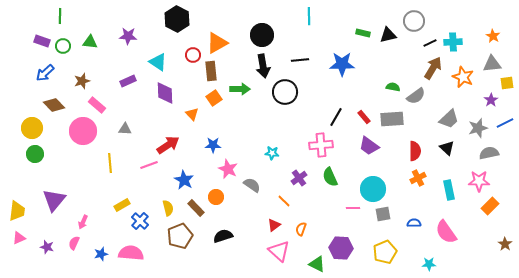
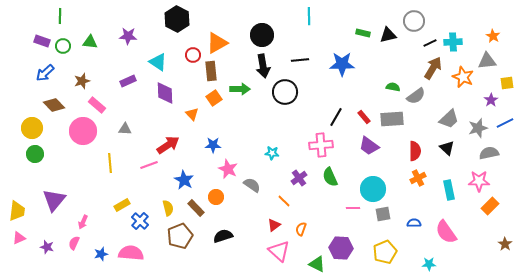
gray triangle at (492, 64): moved 5 px left, 3 px up
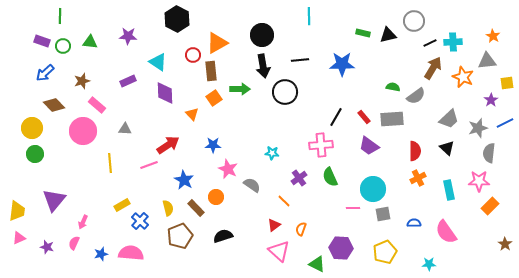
gray semicircle at (489, 153): rotated 72 degrees counterclockwise
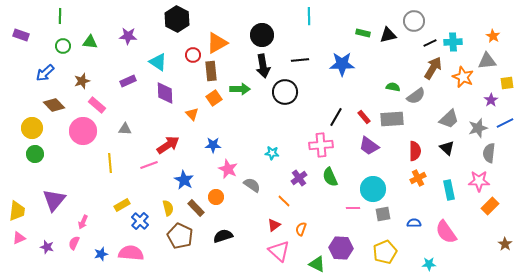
purple rectangle at (42, 41): moved 21 px left, 6 px up
brown pentagon at (180, 236): rotated 25 degrees counterclockwise
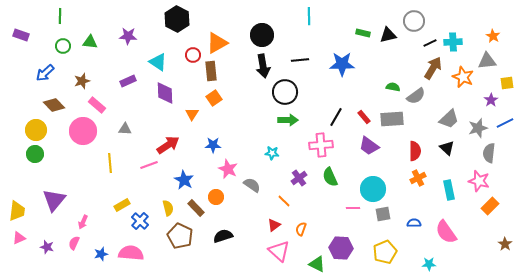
green arrow at (240, 89): moved 48 px right, 31 px down
orange triangle at (192, 114): rotated 16 degrees clockwise
yellow circle at (32, 128): moved 4 px right, 2 px down
pink star at (479, 181): rotated 15 degrees clockwise
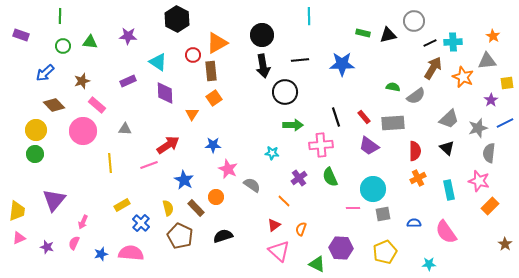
black line at (336, 117): rotated 48 degrees counterclockwise
gray rectangle at (392, 119): moved 1 px right, 4 px down
green arrow at (288, 120): moved 5 px right, 5 px down
blue cross at (140, 221): moved 1 px right, 2 px down
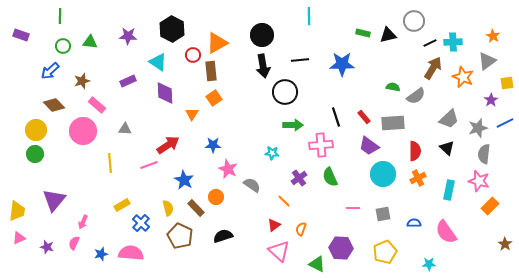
black hexagon at (177, 19): moved 5 px left, 10 px down
gray triangle at (487, 61): rotated 30 degrees counterclockwise
blue arrow at (45, 73): moved 5 px right, 2 px up
gray semicircle at (489, 153): moved 5 px left, 1 px down
cyan circle at (373, 189): moved 10 px right, 15 px up
cyan rectangle at (449, 190): rotated 24 degrees clockwise
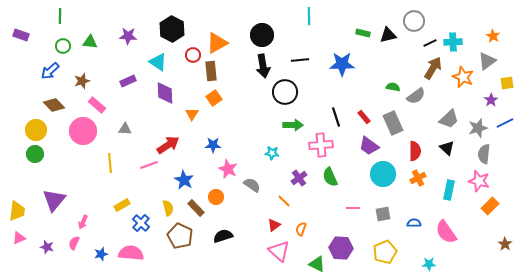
gray rectangle at (393, 123): rotated 70 degrees clockwise
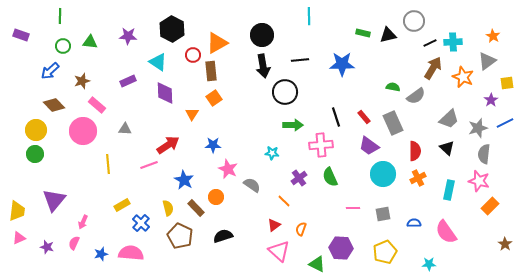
yellow line at (110, 163): moved 2 px left, 1 px down
